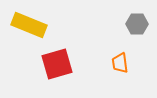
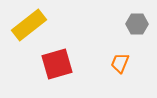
yellow rectangle: rotated 60 degrees counterclockwise
orange trapezoid: rotated 30 degrees clockwise
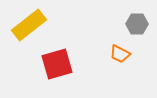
orange trapezoid: moved 9 px up; rotated 85 degrees counterclockwise
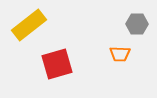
orange trapezoid: rotated 25 degrees counterclockwise
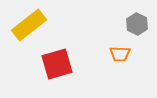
gray hexagon: rotated 25 degrees clockwise
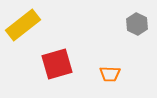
yellow rectangle: moved 6 px left
orange trapezoid: moved 10 px left, 20 px down
